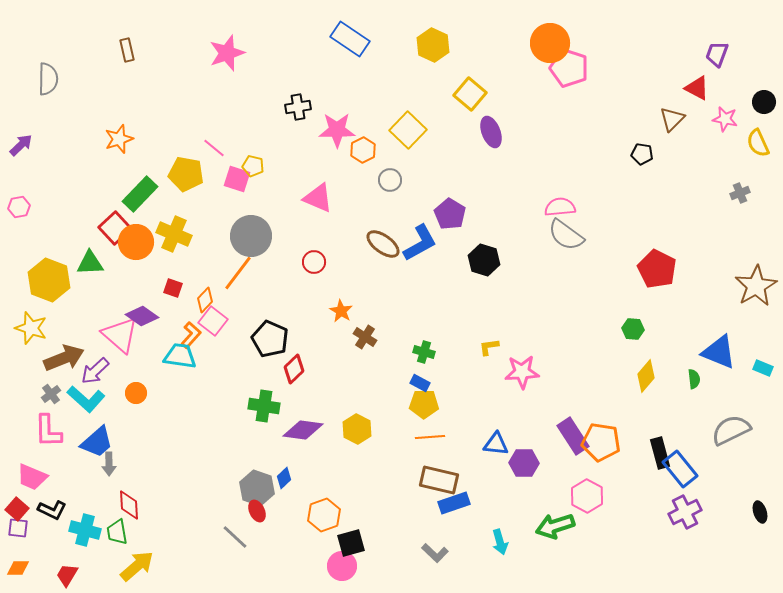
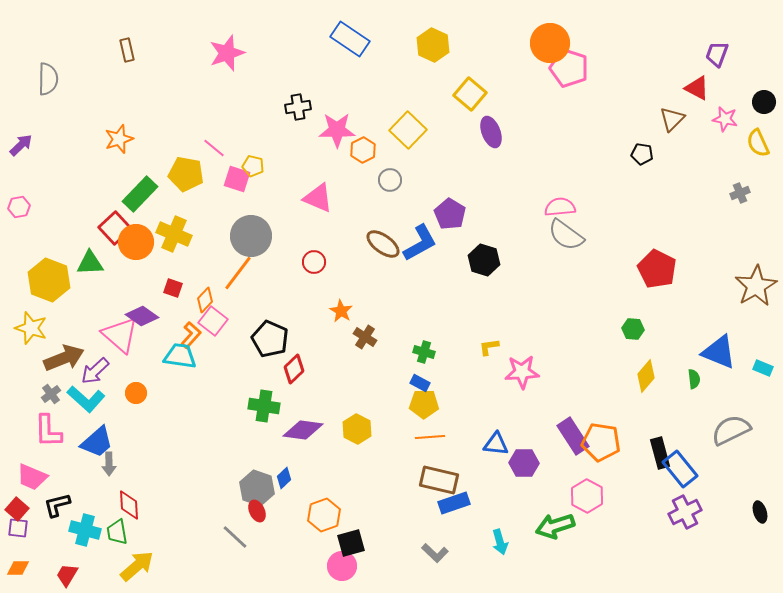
black L-shape at (52, 510): moved 5 px right, 5 px up; rotated 140 degrees clockwise
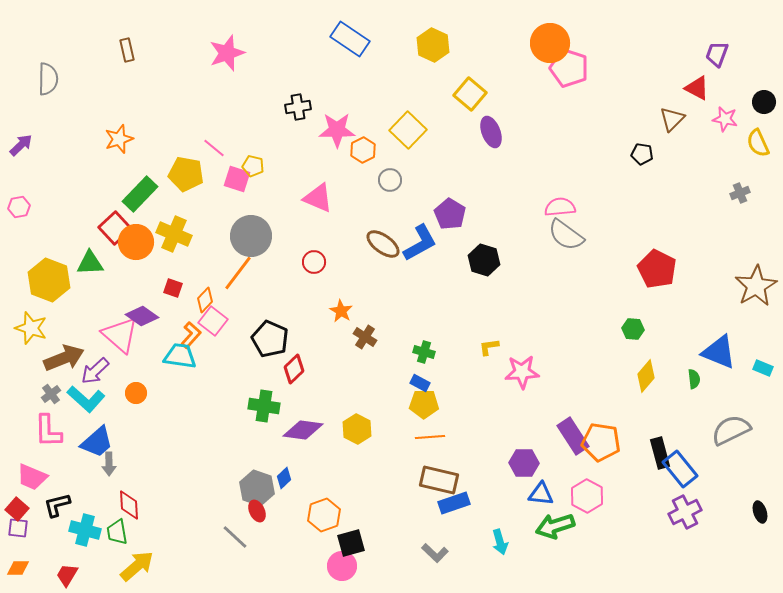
blue triangle at (496, 444): moved 45 px right, 50 px down
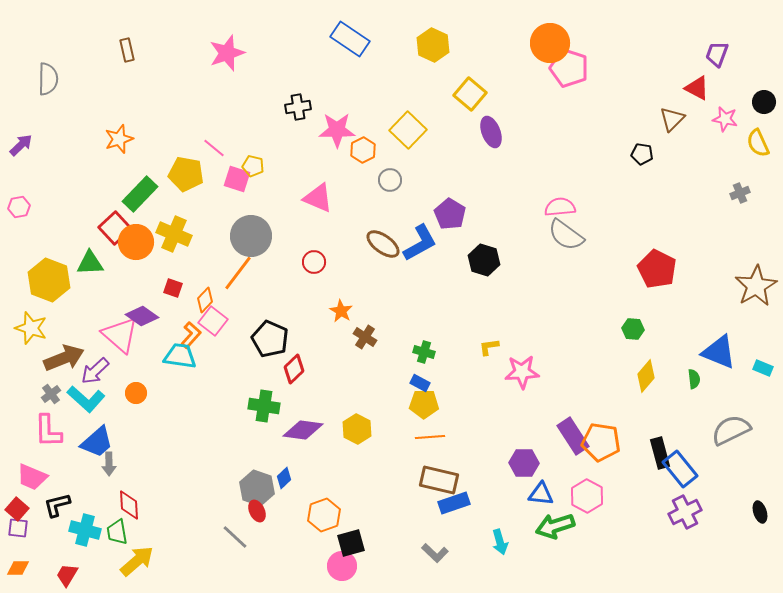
yellow arrow at (137, 566): moved 5 px up
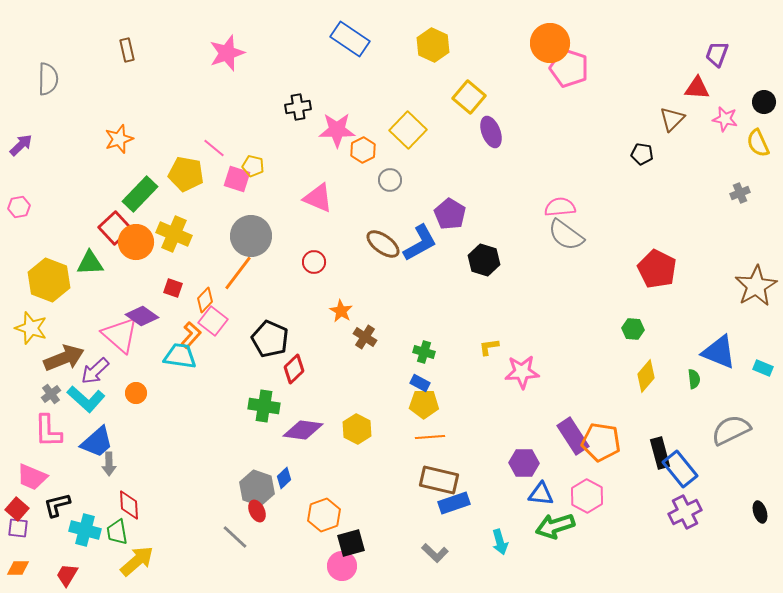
red triangle at (697, 88): rotated 24 degrees counterclockwise
yellow square at (470, 94): moved 1 px left, 3 px down
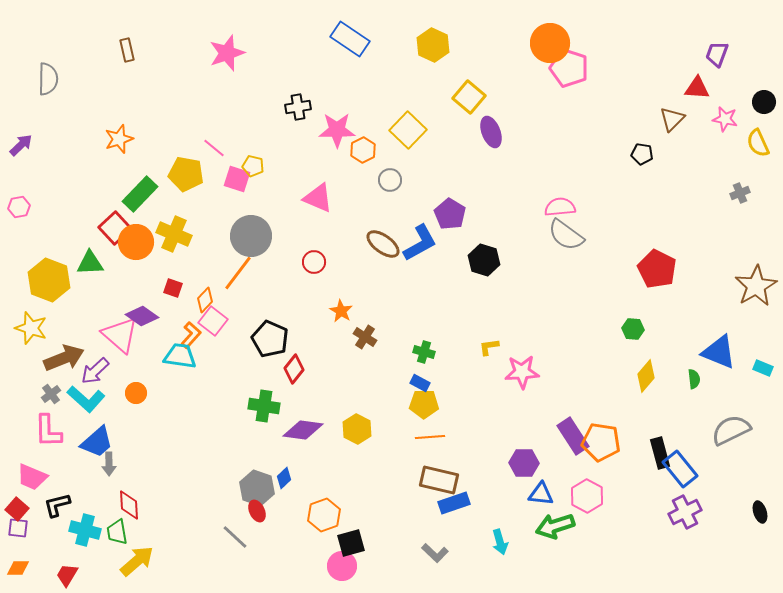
red diamond at (294, 369): rotated 8 degrees counterclockwise
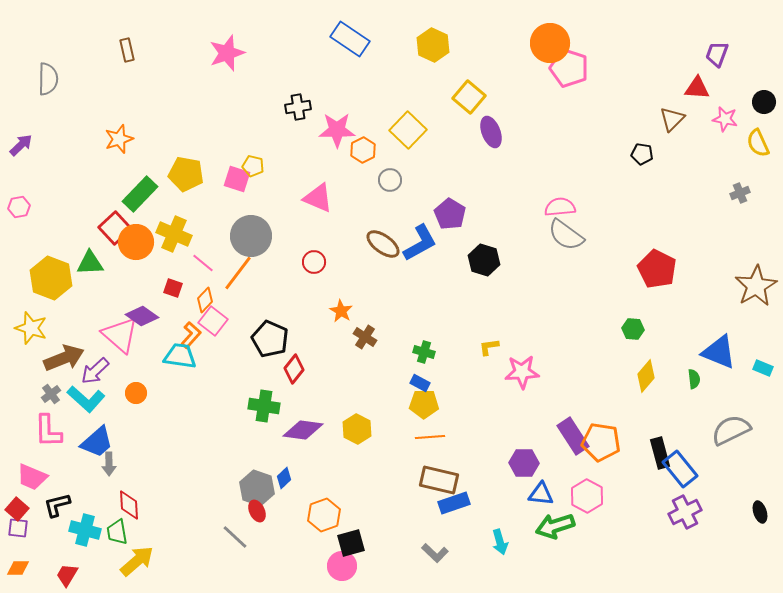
pink line at (214, 148): moved 11 px left, 115 px down
yellow hexagon at (49, 280): moved 2 px right, 2 px up
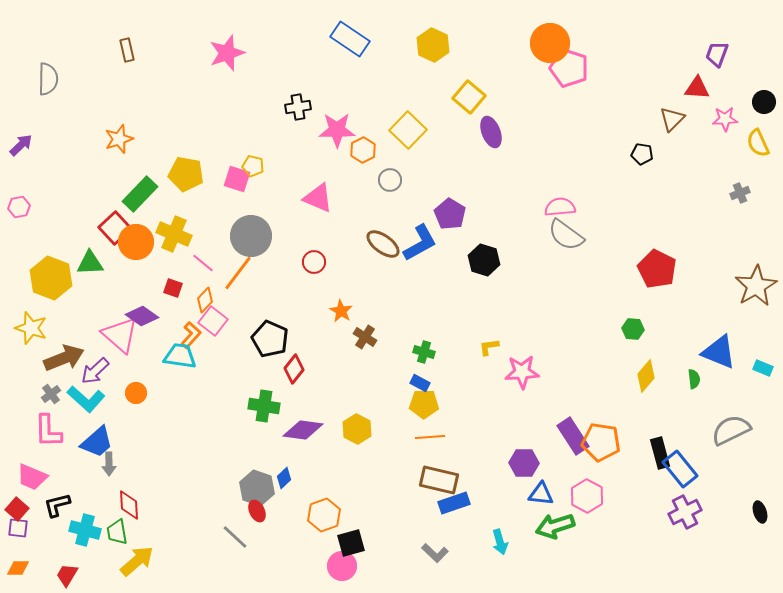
pink star at (725, 119): rotated 15 degrees counterclockwise
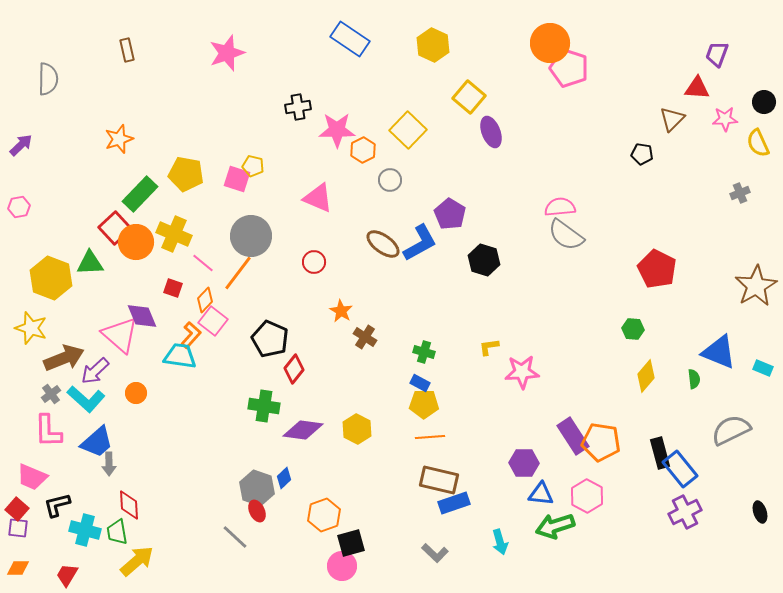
purple diamond at (142, 316): rotated 32 degrees clockwise
